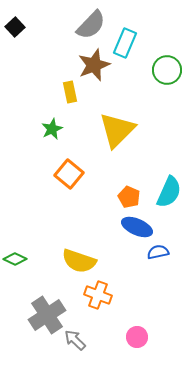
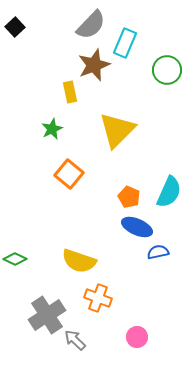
orange cross: moved 3 px down
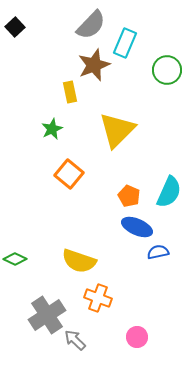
orange pentagon: moved 1 px up
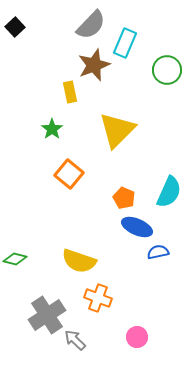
green star: rotated 10 degrees counterclockwise
orange pentagon: moved 5 px left, 2 px down
green diamond: rotated 10 degrees counterclockwise
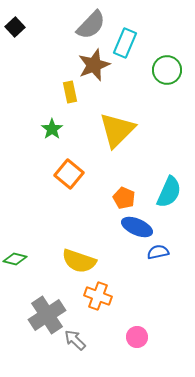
orange cross: moved 2 px up
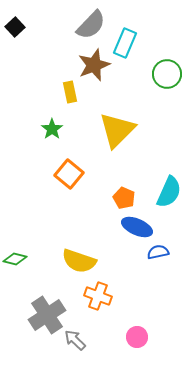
green circle: moved 4 px down
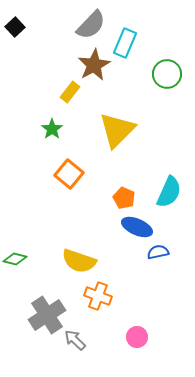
brown star: rotated 8 degrees counterclockwise
yellow rectangle: rotated 50 degrees clockwise
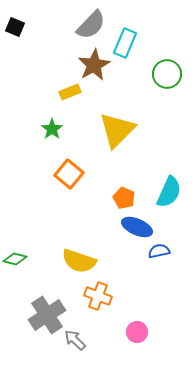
black square: rotated 24 degrees counterclockwise
yellow rectangle: rotated 30 degrees clockwise
blue semicircle: moved 1 px right, 1 px up
pink circle: moved 5 px up
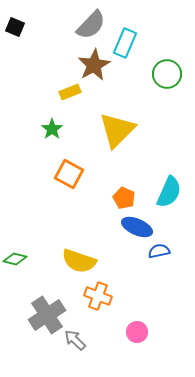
orange square: rotated 12 degrees counterclockwise
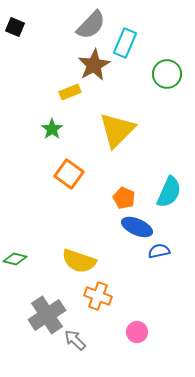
orange square: rotated 8 degrees clockwise
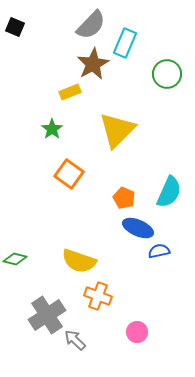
brown star: moved 1 px left, 1 px up
blue ellipse: moved 1 px right, 1 px down
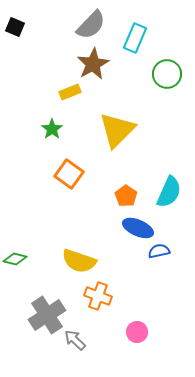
cyan rectangle: moved 10 px right, 5 px up
orange pentagon: moved 2 px right, 2 px up; rotated 10 degrees clockwise
